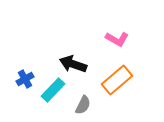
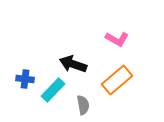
blue cross: rotated 36 degrees clockwise
gray semicircle: rotated 36 degrees counterclockwise
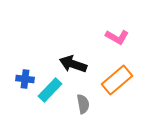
pink L-shape: moved 2 px up
cyan rectangle: moved 3 px left
gray semicircle: moved 1 px up
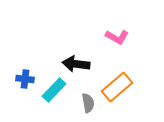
black arrow: moved 3 px right; rotated 12 degrees counterclockwise
orange rectangle: moved 7 px down
cyan rectangle: moved 4 px right
gray semicircle: moved 5 px right, 1 px up
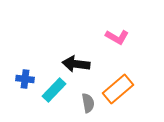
orange rectangle: moved 1 px right, 2 px down
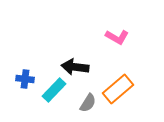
black arrow: moved 1 px left, 3 px down
gray semicircle: rotated 42 degrees clockwise
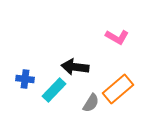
gray semicircle: moved 3 px right
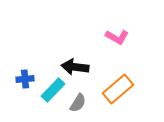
blue cross: rotated 12 degrees counterclockwise
cyan rectangle: moved 1 px left
gray semicircle: moved 13 px left
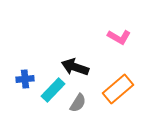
pink L-shape: moved 2 px right
black arrow: rotated 12 degrees clockwise
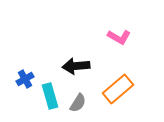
black arrow: moved 1 px right, 1 px up; rotated 24 degrees counterclockwise
blue cross: rotated 24 degrees counterclockwise
cyan rectangle: moved 3 px left, 6 px down; rotated 60 degrees counterclockwise
